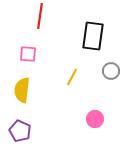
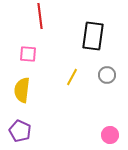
red line: rotated 15 degrees counterclockwise
gray circle: moved 4 px left, 4 px down
pink circle: moved 15 px right, 16 px down
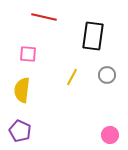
red line: moved 4 px right, 1 px down; rotated 70 degrees counterclockwise
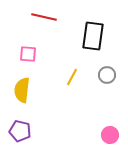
purple pentagon: rotated 10 degrees counterclockwise
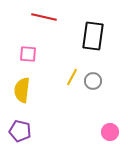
gray circle: moved 14 px left, 6 px down
pink circle: moved 3 px up
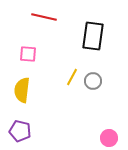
pink circle: moved 1 px left, 6 px down
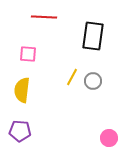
red line: rotated 10 degrees counterclockwise
purple pentagon: rotated 10 degrees counterclockwise
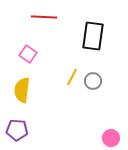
pink square: rotated 30 degrees clockwise
purple pentagon: moved 3 px left, 1 px up
pink circle: moved 2 px right
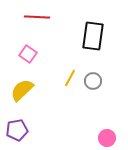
red line: moved 7 px left
yellow line: moved 2 px left, 1 px down
yellow semicircle: rotated 40 degrees clockwise
purple pentagon: rotated 15 degrees counterclockwise
pink circle: moved 4 px left
